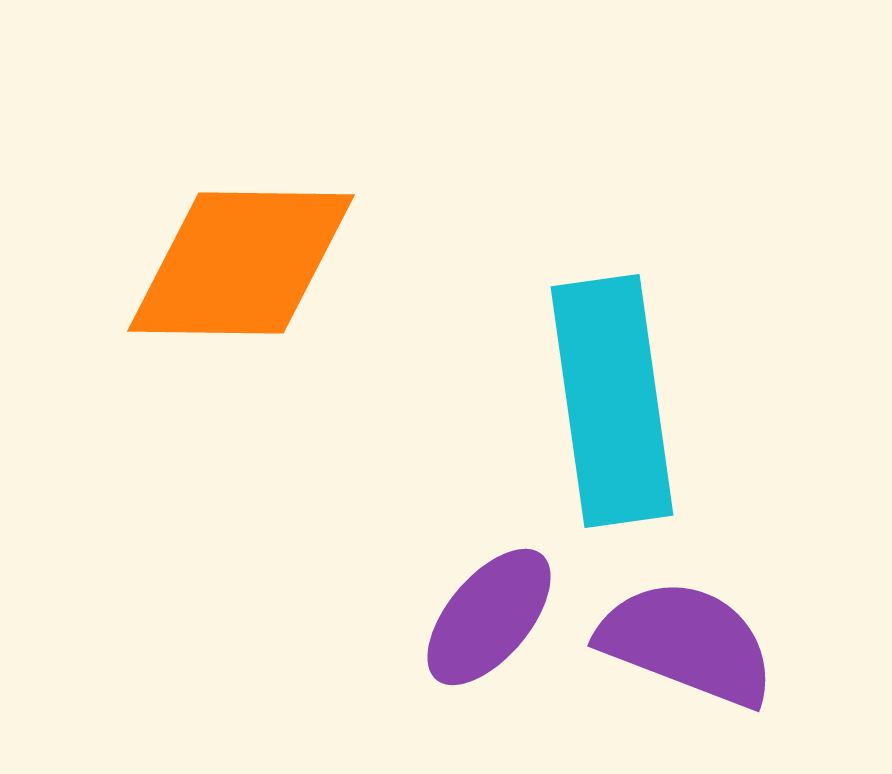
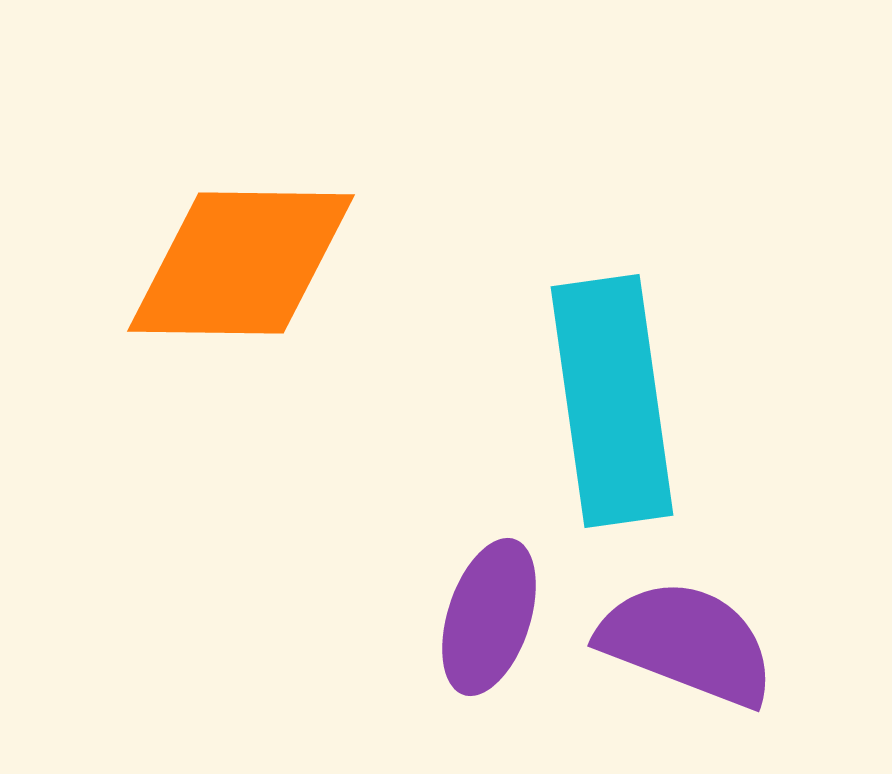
purple ellipse: rotated 22 degrees counterclockwise
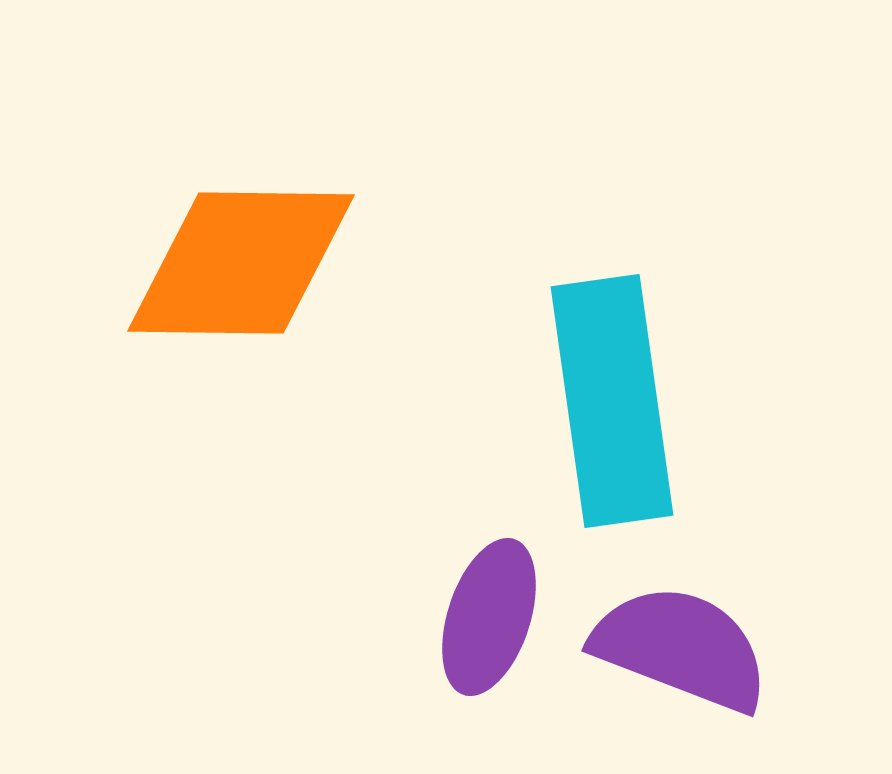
purple semicircle: moved 6 px left, 5 px down
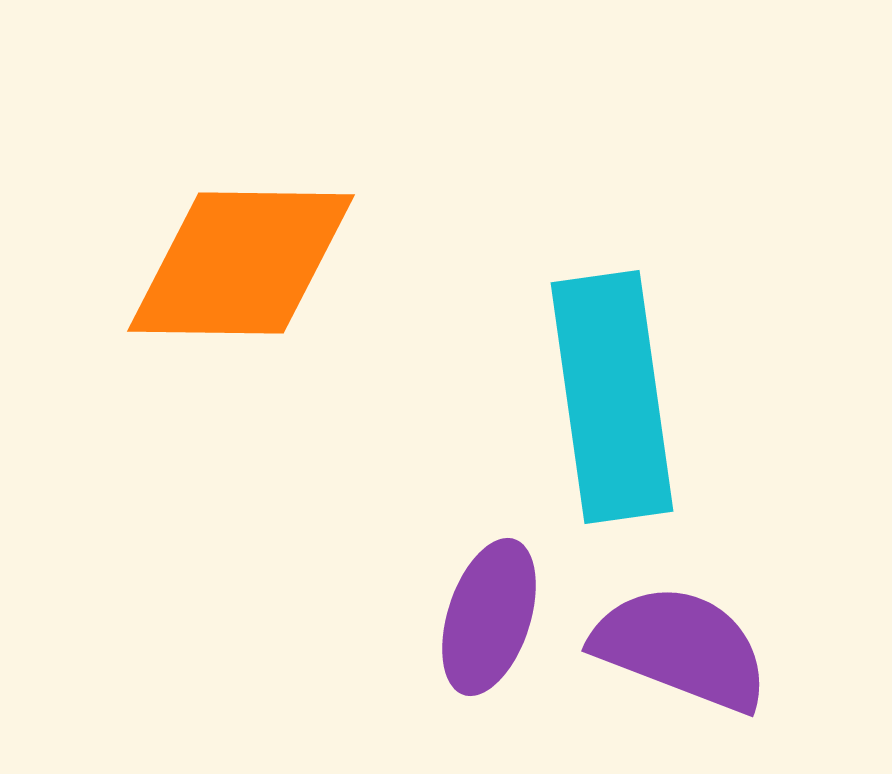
cyan rectangle: moved 4 px up
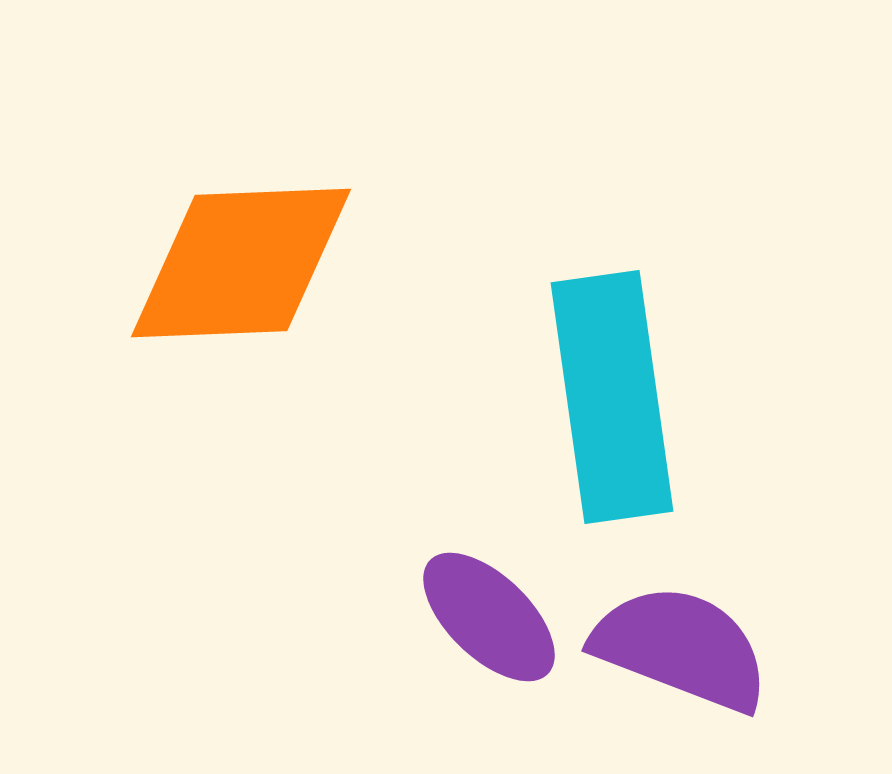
orange diamond: rotated 3 degrees counterclockwise
purple ellipse: rotated 64 degrees counterclockwise
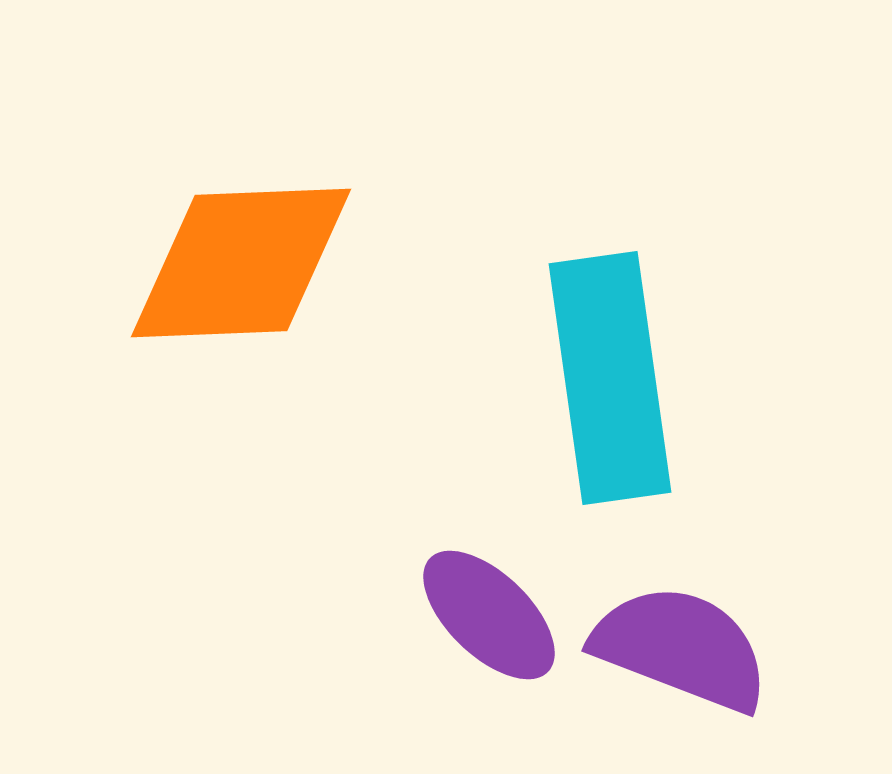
cyan rectangle: moved 2 px left, 19 px up
purple ellipse: moved 2 px up
